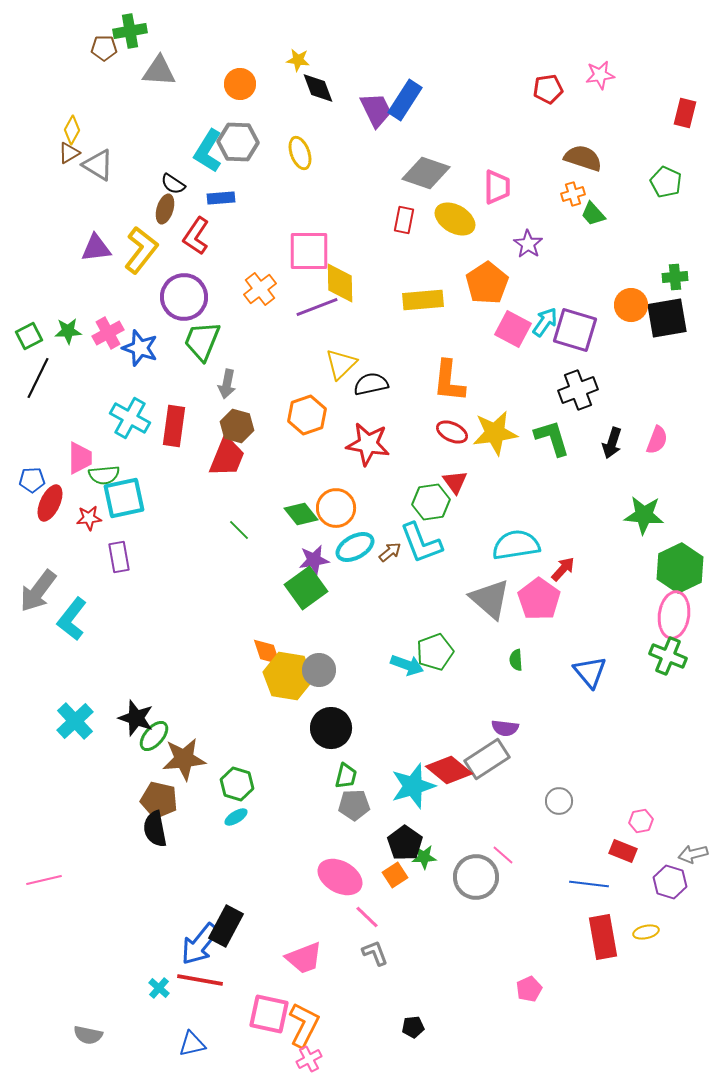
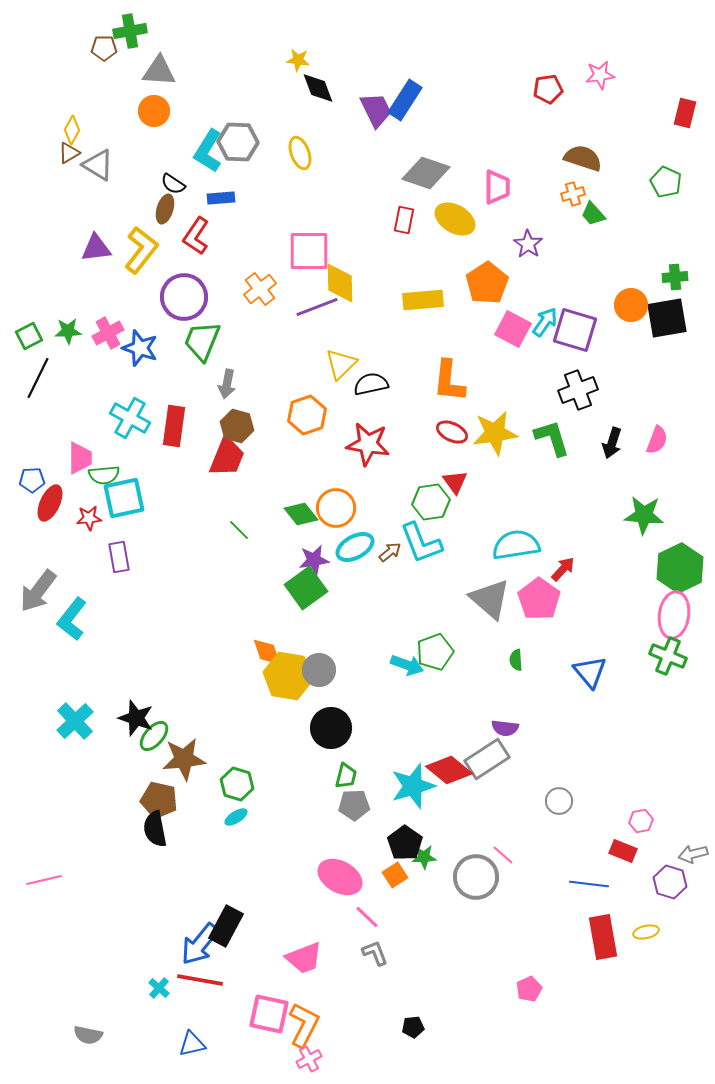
orange circle at (240, 84): moved 86 px left, 27 px down
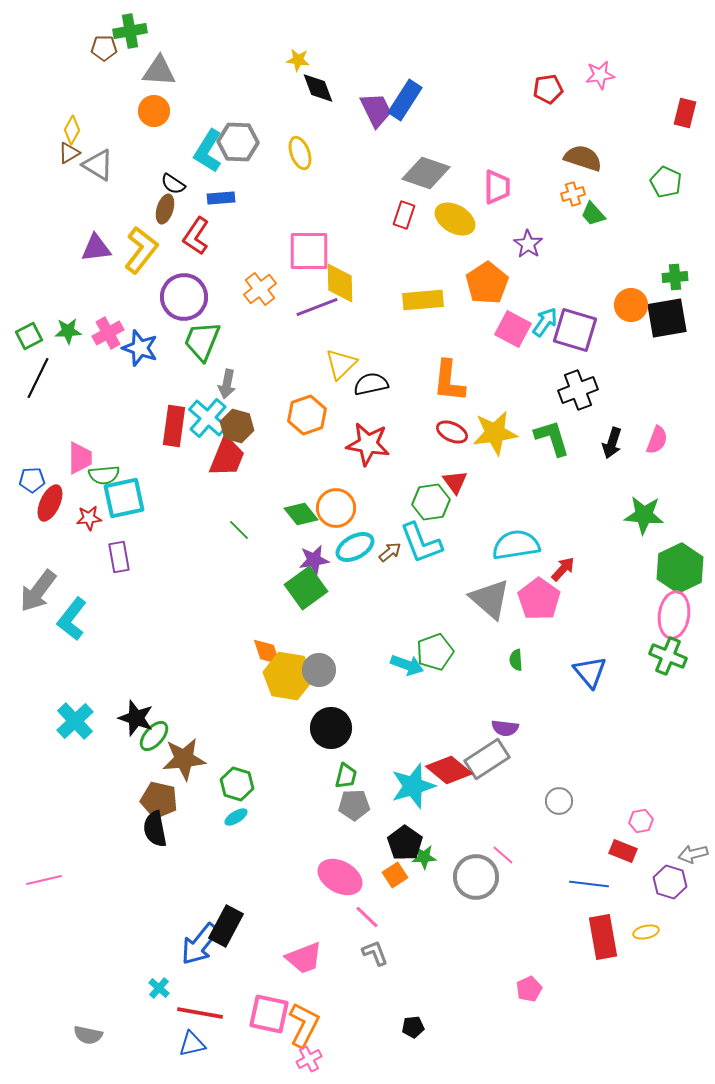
red rectangle at (404, 220): moved 5 px up; rotated 8 degrees clockwise
cyan cross at (130, 418): moved 78 px right; rotated 12 degrees clockwise
red line at (200, 980): moved 33 px down
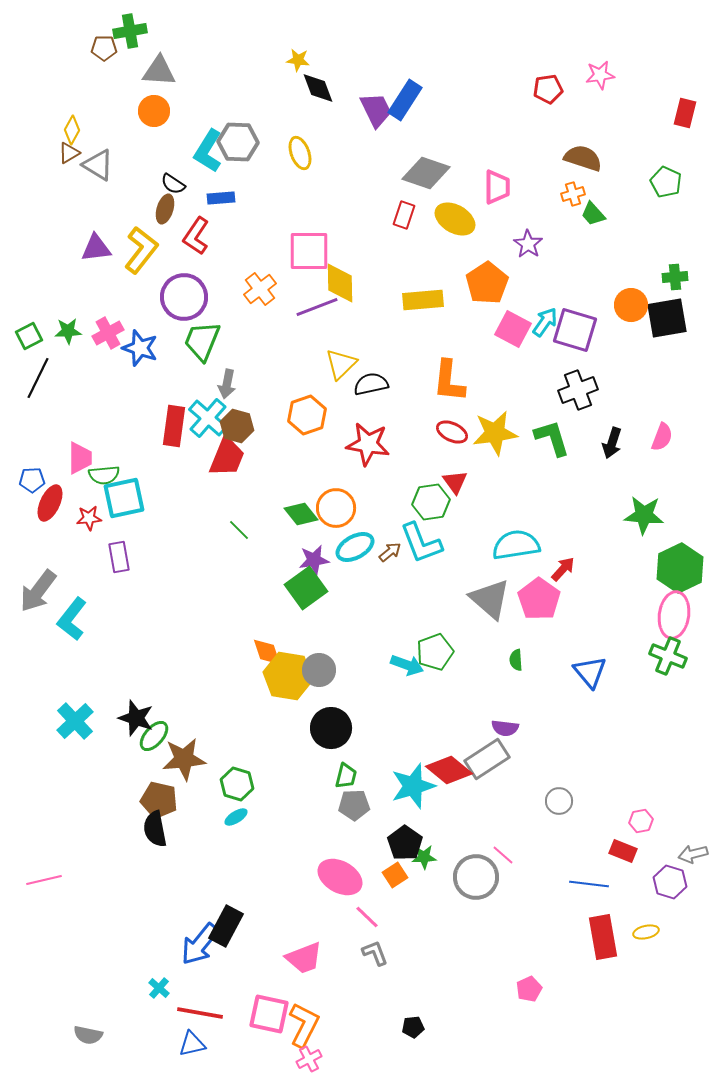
pink semicircle at (657, 440): moved 5 px right, 3 px up
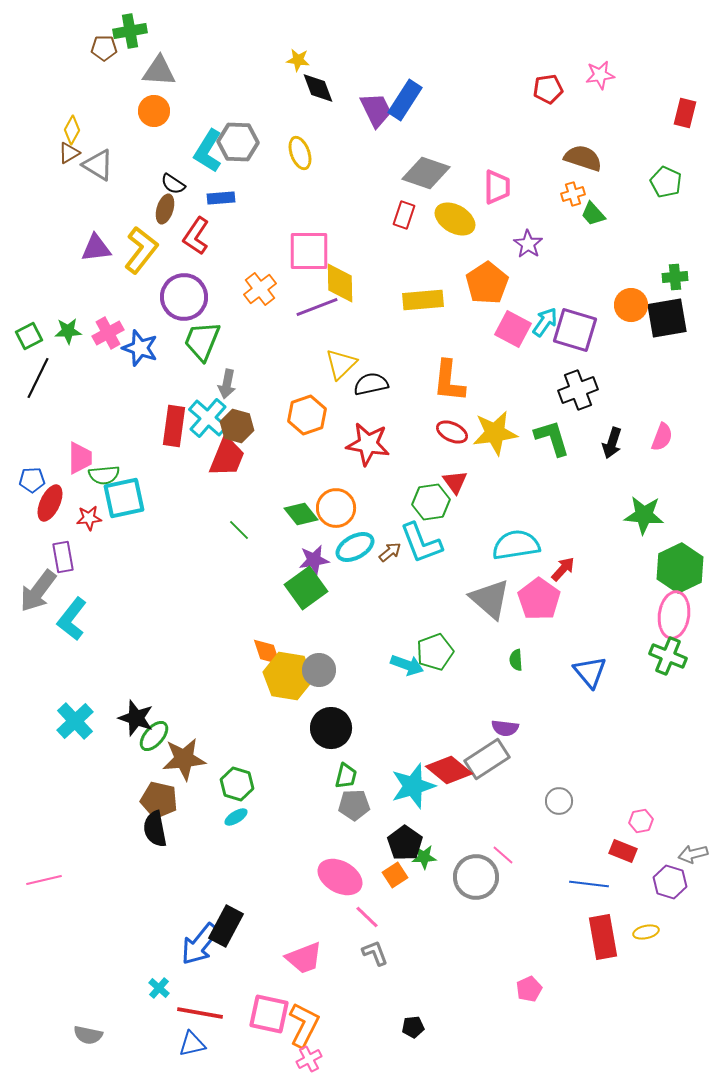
purple rectangle at (119, 557): moved 56 px left
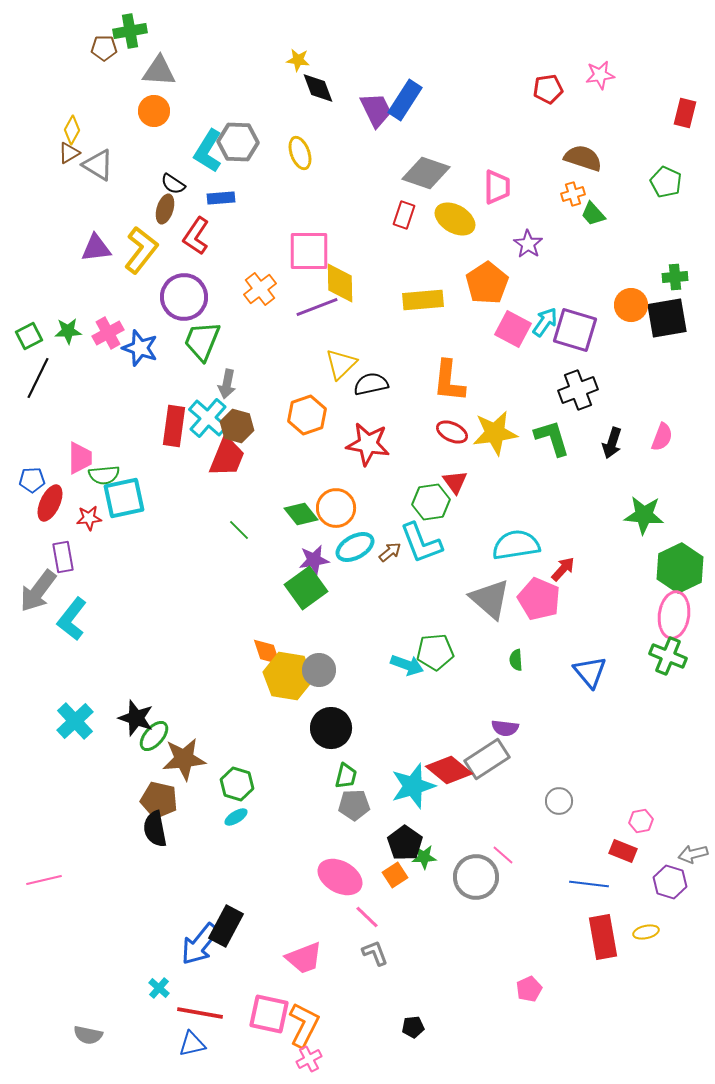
pink pentagon at (539, 599): rotated 12 degrees counterclockwise
green pentagon at (435, 652): rotated 15 degrees clockwise
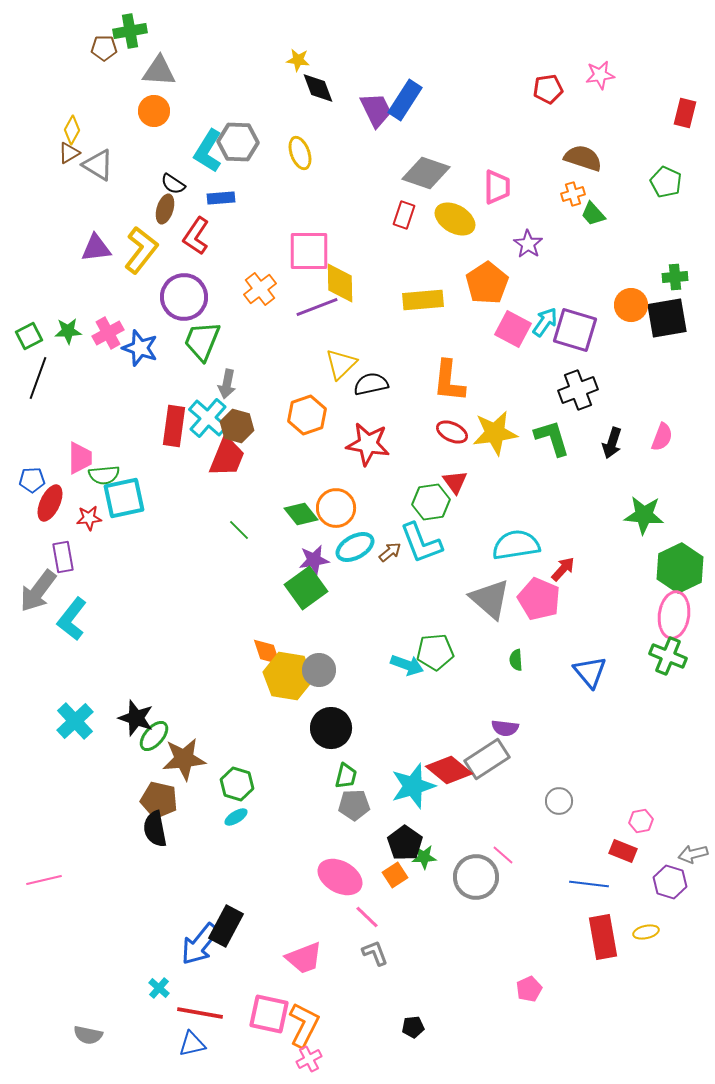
black line at (38, 378): rotated 6 degrees counterclockwise
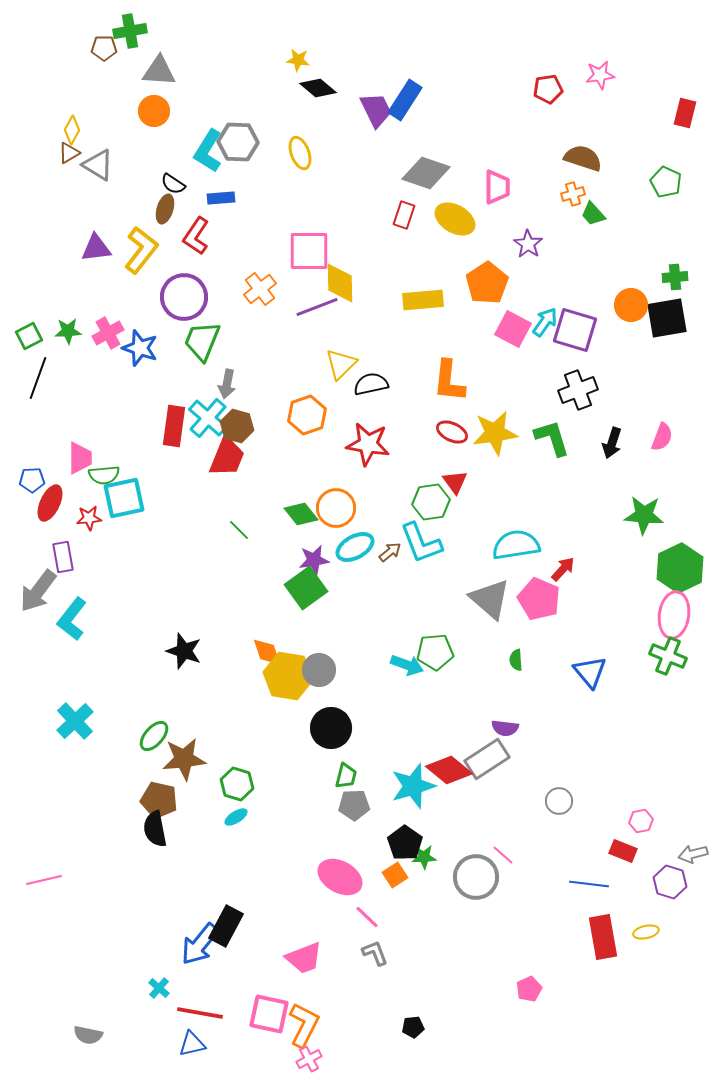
black diamond at (318, 88): rotated 30 degrees counterclockwise
black star at (136, 718): moved 48 px right, 67 px up
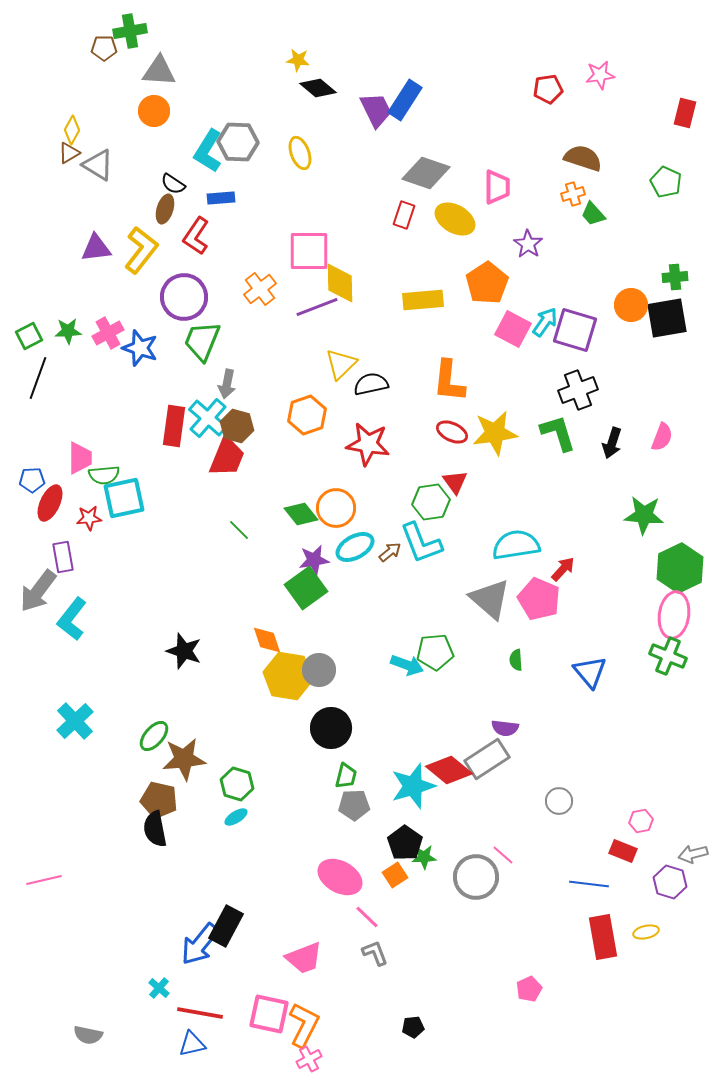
green L-shape at (552, 438): moved 6 px right, 5 px up
orange diamond at (267, 652): moved 12 px up
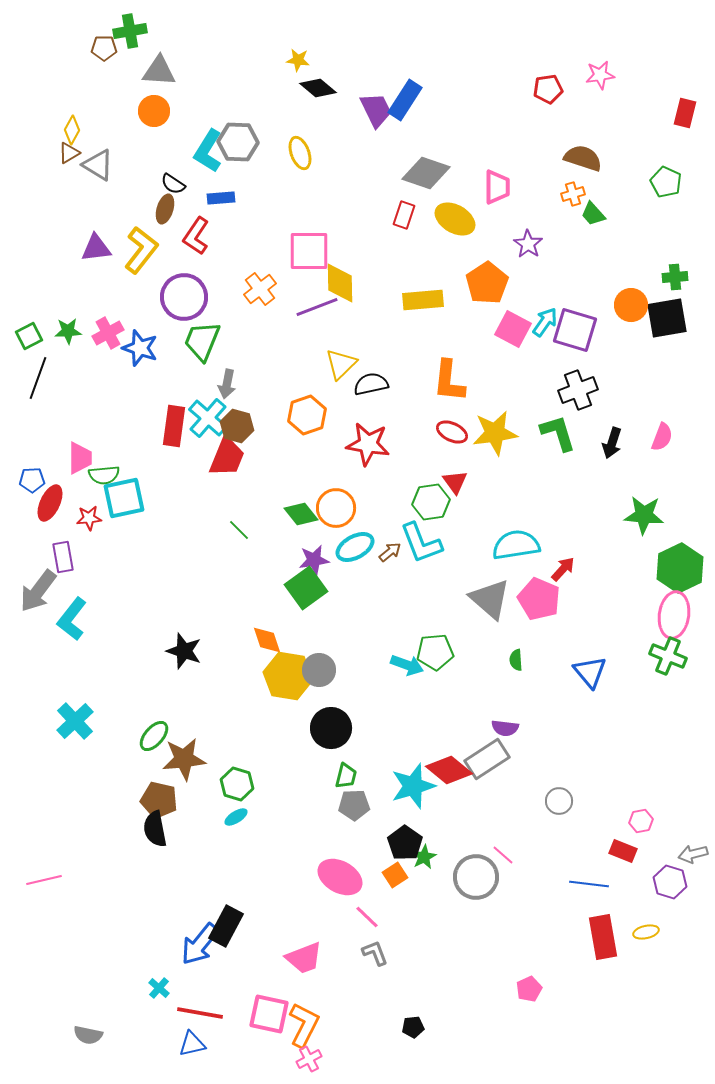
green star at (424, 857): rotated 25 degrees counterclockwise
